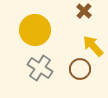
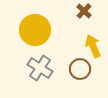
yellow arrow: rotated 20 degrees clockwise
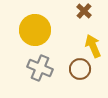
gray cross: rotated 10 degrees counterclockwise
